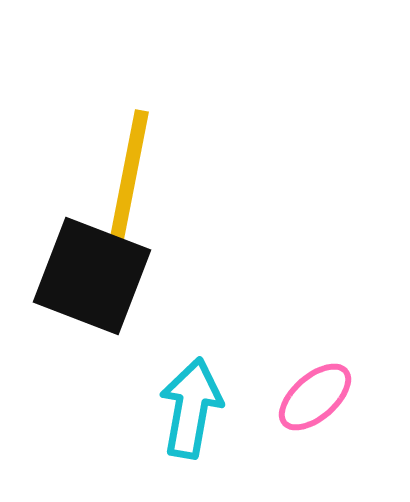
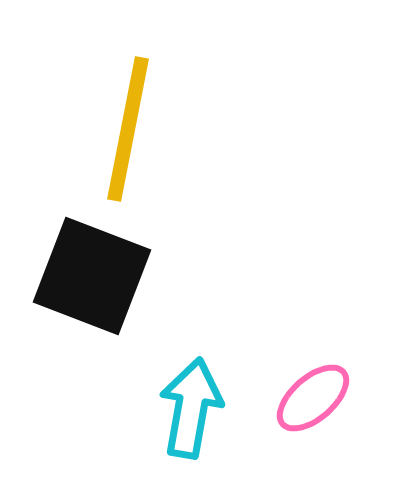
yellow line: moved 53 px up
pink ellipse: moved 2 px left, 1 px down
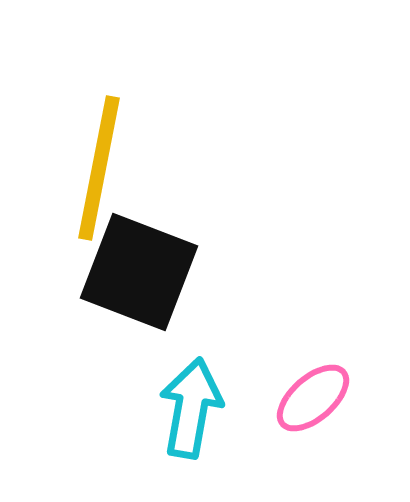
yellow line: moved 29 px left, 39 px down
black square: moved 47 px right, 4 px up
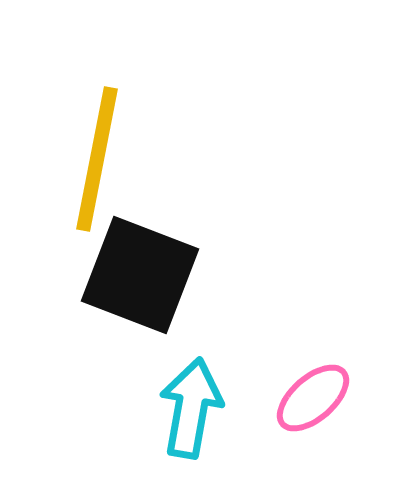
yellow line: moved 2 px left, 9 px up
black square: moved 1 px right, 3 px down
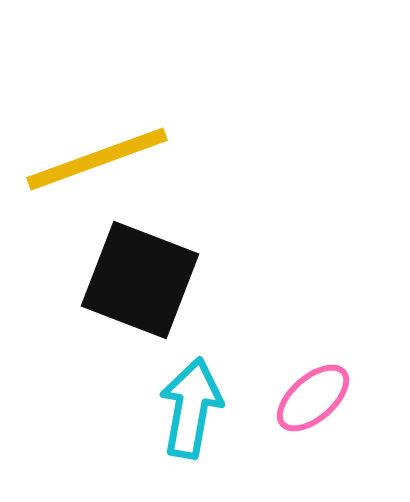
yellow line: rotated 59 degrees clockwise
black square: moved 5 px down
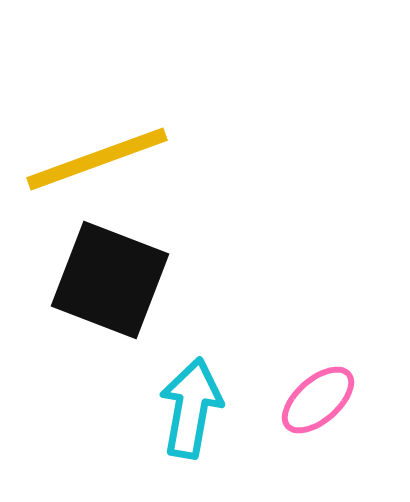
black square: moved 30 px left
pink ellipse: moved 5 px right, 2 px down
